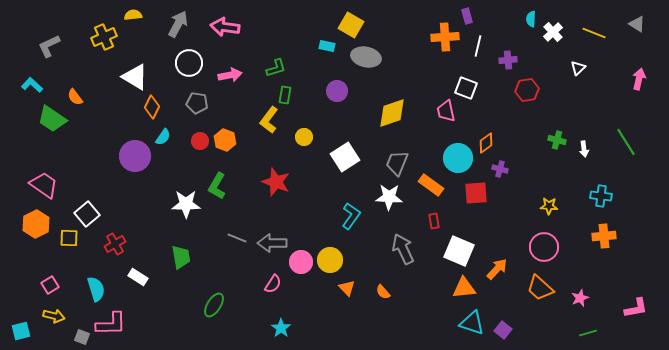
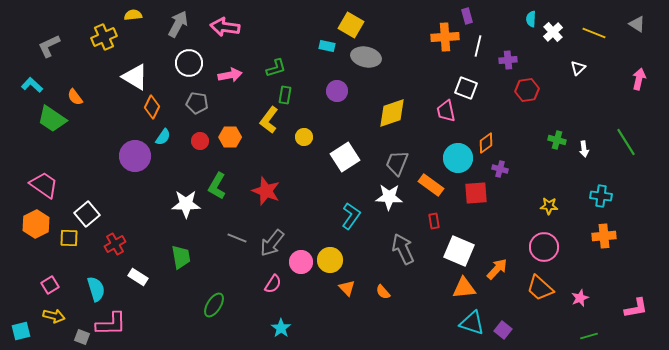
orange hexagon at (225, 140): moved 5 px right, 3 px up; rotated 20 degrees counterclockwise
red star at (276, 182): moved 10 px left, 9 px down
gray arrow at (272, 243): rotated 52 degrees counterclockwise
green line at (588, 333): moved 1 px right, 3 px down
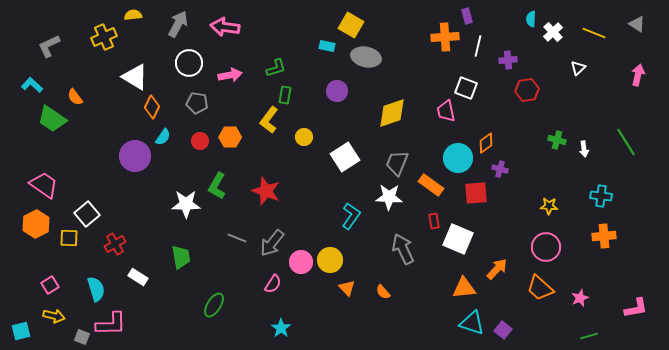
pink arrow at (639, 79): moved 1 px left, 4 px up
pink circle at (544, 247): moved 2 px right
white square at (459, 251): moved 1 px left, 12 px up
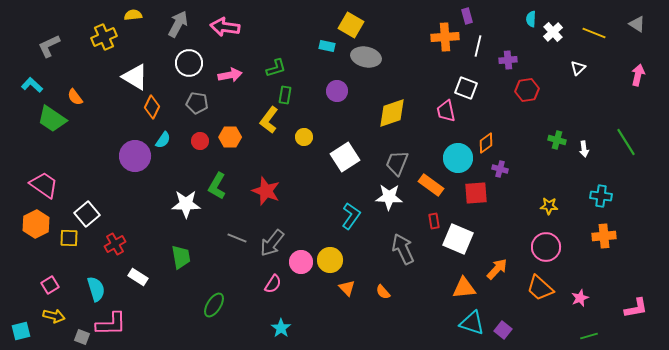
cyan semicircle at (163, 137): moved 3 px down
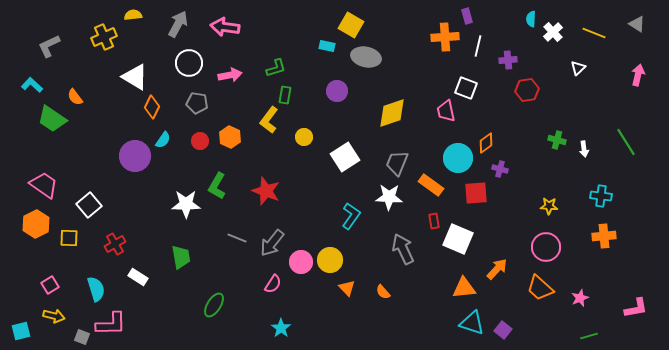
orange hexagon at (230, 137): rotated 25 degrees clockwise
white square at (87, 214): moved 2 px right, 9 px up
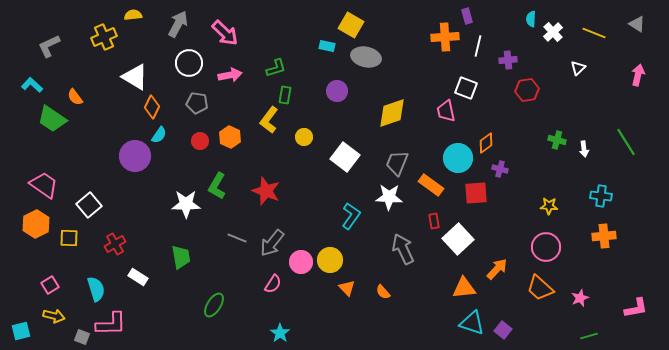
pink arrow at (225, 27): moved 6 px down; rotated 144 degrees counterclockwise
cyan semicircle at (163, 140): moved 4 px left, 5 px up
white square at (345, 157): rotated 20 degrees counterclockwise
white square at (458, 239): rotated 24 degrees clockwise
cyan star at (281, 328): moved 1 px left, 5 px down
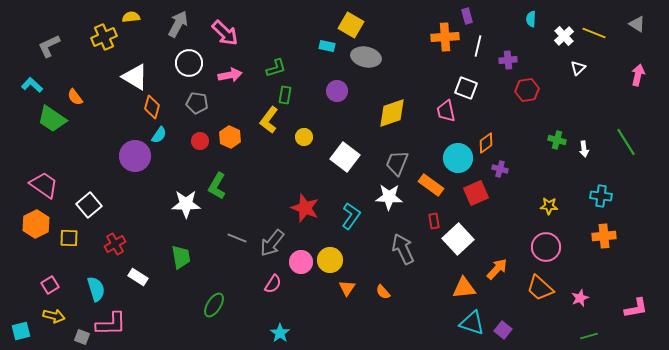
yellow semicircle at (133, 15): moved 2 px left, 2 px down
white cross at (553, 32): moved 11 px right, 4 px down
orange diamond at (152, 107): rotated 10 degrees counterclockwise
red star at (266, 191): moved 39 px right, 17 px down
red square at (476, 193): rotated 20 degrees counterclockwise
orange triangle at (347, 288): rotated 18 degrees clockwise
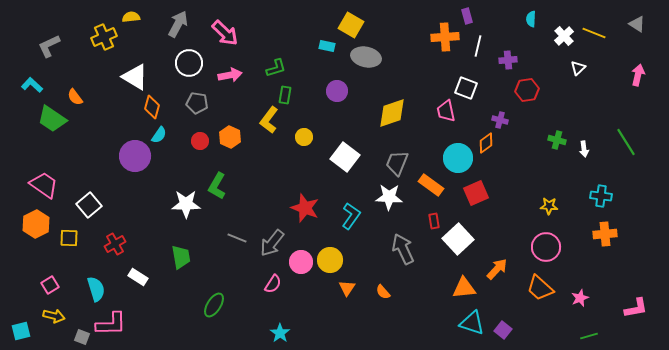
purple cross at (500, 169): moved 49 px up
orange cross at (604, 236): moved 1 px right, 2 px up
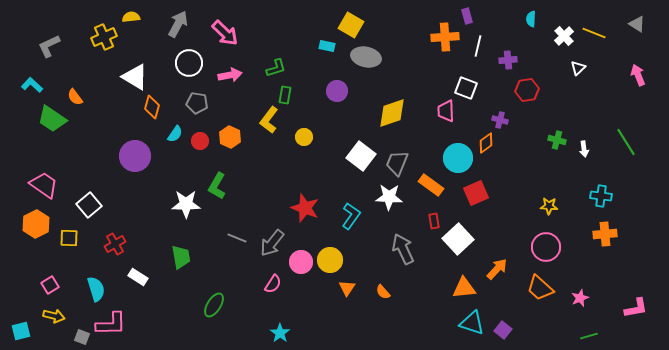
pink arrow at (638, 75): rotated 35 degrees counterclockwise
pink trapezoid at (446, 111): rotated 10 degrees clockwise
cyan semicircle at (159, 135): moved 16 px right, 1 px up
white square at (345, 157): moved 16 px right, 1 px up
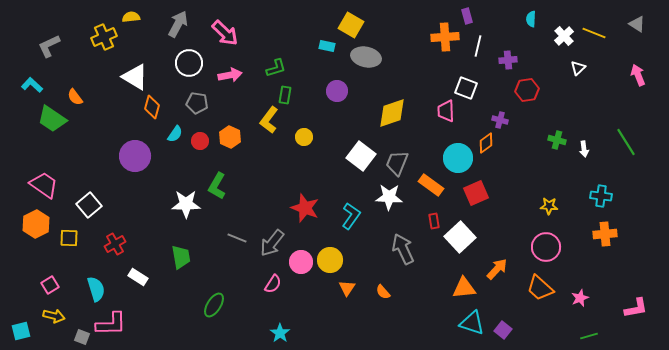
white square at (458, 239): moved 2 px right, 2 px up
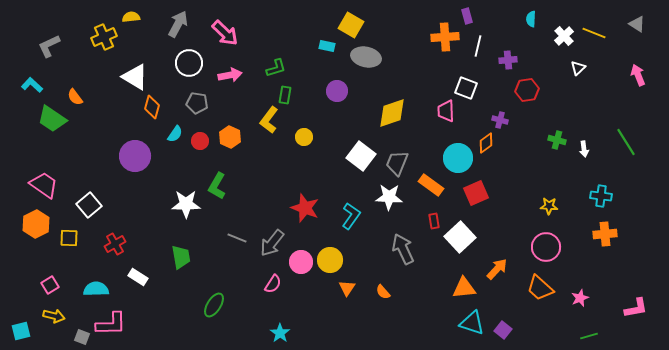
cyan semicircle at (96, 289): rotated 75 degrees counterclockwise
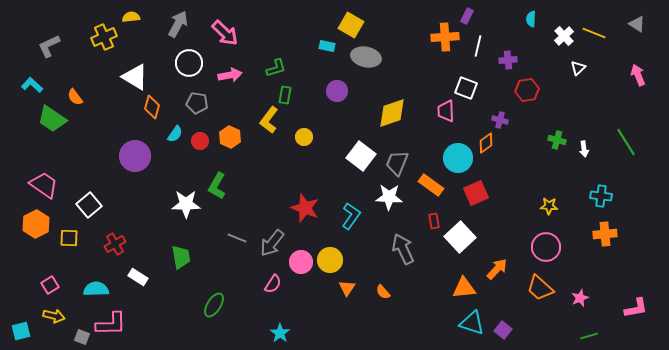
purple rectangle at (467, 16): rotated 42 degrees clockwise
